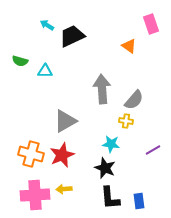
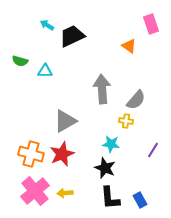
gray semicircle: moved 2 px right
purple line: rotated 28 degrees counterclockwise
red star: moved 1 px up
yellow arrow: moved 1 px right, 4 px down
pink cross: moved 4 px up; rotated 36 degrees counterclockwise
blue rectangle: moved 1 px right, 1 px up; rotated 21 degrees counterclockwise
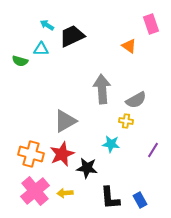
cyan triangle: moved 4 px left, 22 px up
gray semicircle: rotated 20 degrees clockwise
black star: moved 18 px left; rotated 15 degrees counterclockwise
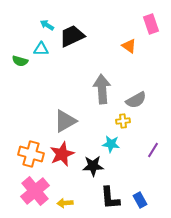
yellow cross: moved 3 px left; rotated 16 degrees counterclockwise
black star: moved 6 px right, 2 px up; rotated 10 degrees counterclockwise
yellow arrow: moved 10 px down
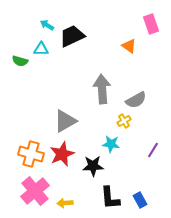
yellow cross: moved 1 px right; rotated 24 degrees counterclockwise
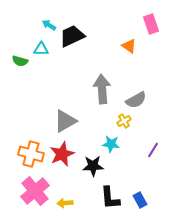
cyan arrow: moved 2 px right
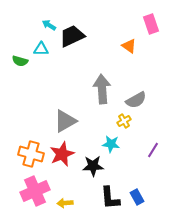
pink cross: rotated 16 degrees clockwise
blue rectangle: moved 3 px left, 3 px up
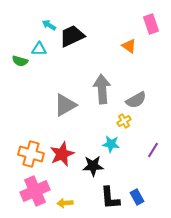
cyan triangle: moved 2 px left
gray triangle: moved 16 px up
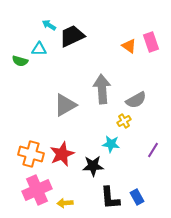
pink rectangle: moved 18 px down
pink cross: moved 2 px right, 1 px up
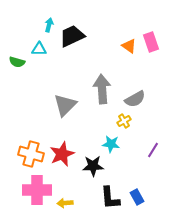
cyan arrow: rotated 72 degrees clockwise
green semicircle: moved 3 px left, 1 px down
gray semicircle: moved 1 px left, 1 px up
gray triangle: rotated 15 degrees counterclockwise
pink cross: rotated 24 degrees clockwise
